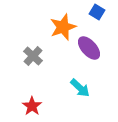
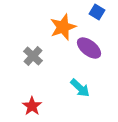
purple ellipse: rotated 10 degrees counterclockwise
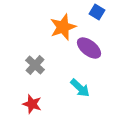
gray cross: moved 2 px right, 9 px down
red star: moved 2 px up; rotated 18 degrees counterclockwise
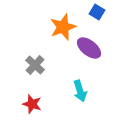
cyan arrow: moved 3 px down; rotated 30 degrees clockwise
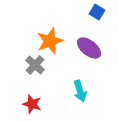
orange star: moved 13 px left, 14 px down
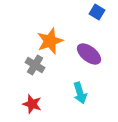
purple ellipse: moved 6 px down
gray cross: rotated 12 degrees counterclockwise
cyan arrow: moved 2 px down
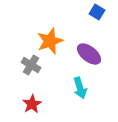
gray cross: moved 4 px left
cyan arrow: moved 5 px up
red star: rotated 24 degrees clockwise
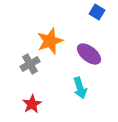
gray cross: moved 1 px left, 1 px up; rotated 30 degrees clockwise
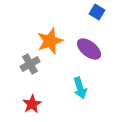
purple ellipse: moved 5 px up
